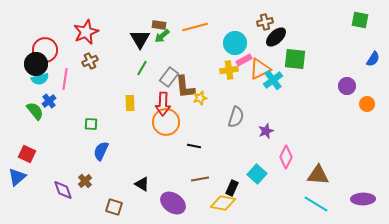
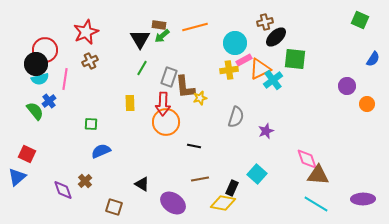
green square at (360, 20): rotated 12 degrees clockwise
gray rectangle at (169, 77): rotated 18 degrees counterclockwise
blue semicircle at (101, 151): rotated 42 degrees clockwise
pink diamond at (286, 157): moved 21 px right, 2 px down; rotated 45 degrees counterclockwise
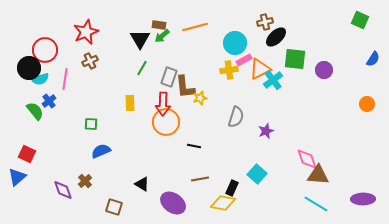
black circle at (36, 64): moved 7 px left, 4 px down
purple circle at (347, 86): moved 23 px left, 16 px up
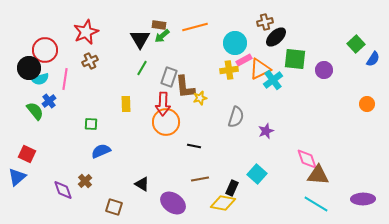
green square at (360, 20): moved 4 px left, 24 px down; rotated 24 degrees clockwise
yellow rectangle at (130, 103): moved 4 px left, 1 px down
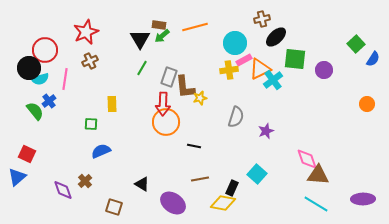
brown cross at (265, 22): moved 3 px left, 3 px up
yellow rectangle at (126, 104): moved 14 px left
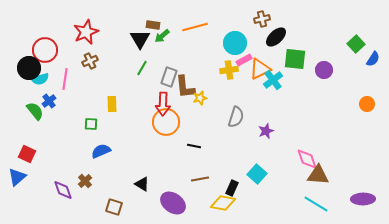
brown rectangle at (159, 25): moved 6 px left
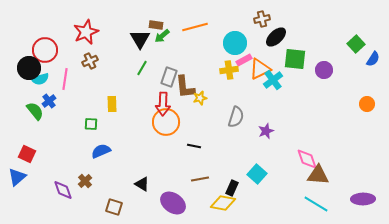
brown rectangle at (153, 25): moved 3 px right
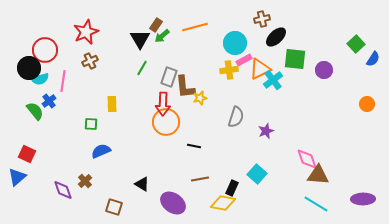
brown rectangle at (156, 25): rotated 64 degrees counterclockwise
pink line at (65, 79): moved 2 px left, 2 px down
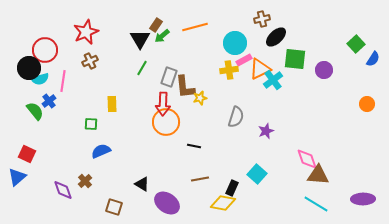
purple ellipse at (173, 203): moved 6 px left
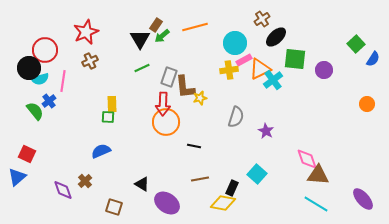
brown cross at (262, 19): rotated 21 degrees counterclockwise
green line at (142, 68): rotated 35 degrees clockwise
green square at (91, 124): moved 17 px right, 7 px up
purple star at (266, 131): rotated 21 degrees counterclockwise
purple ellipse at (363, 199): rotated 50 degrees clockwise
